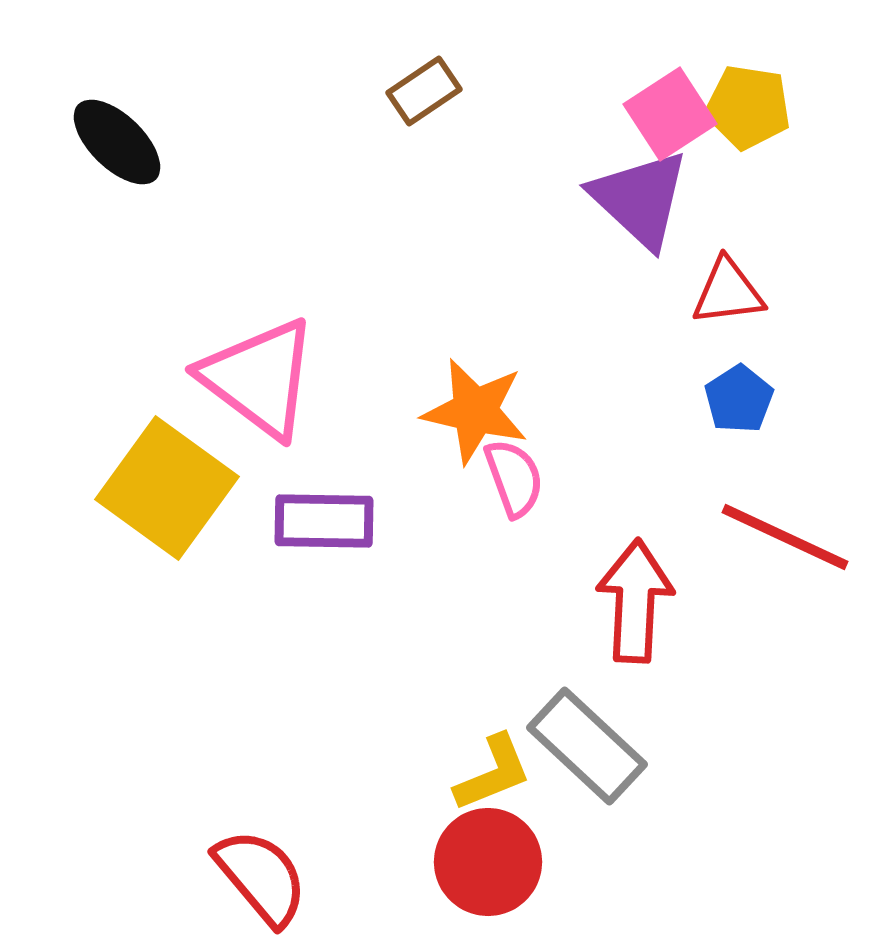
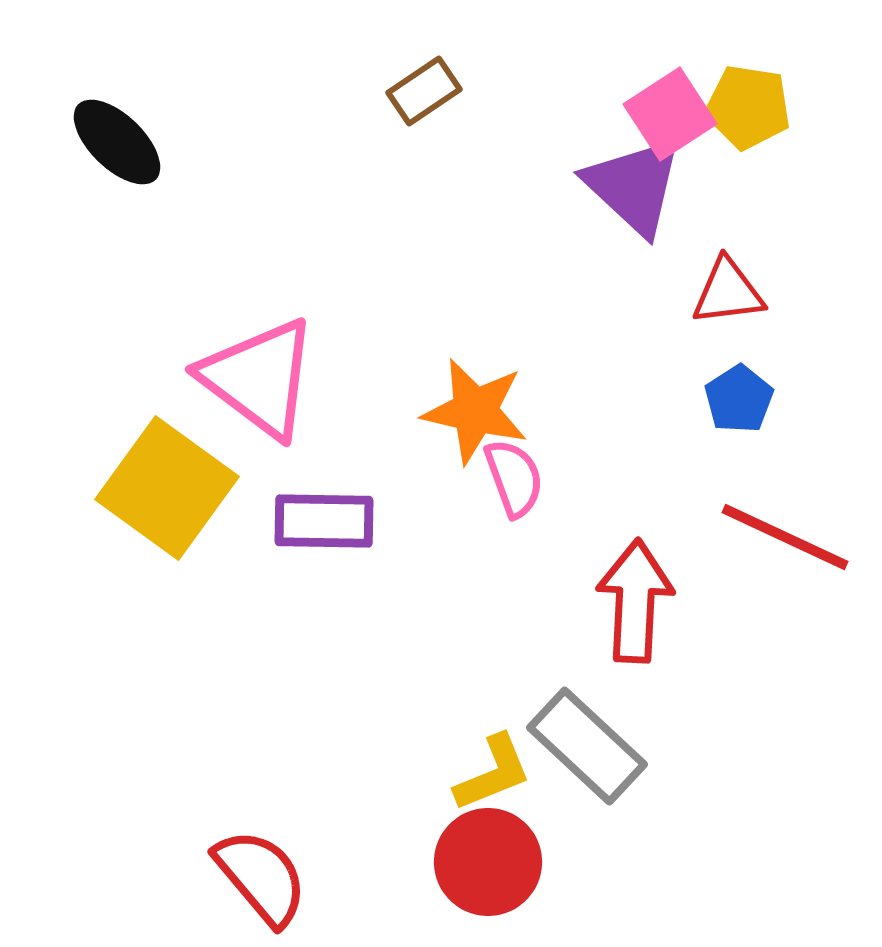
purple triangle: moved 6 px left, 13 px up
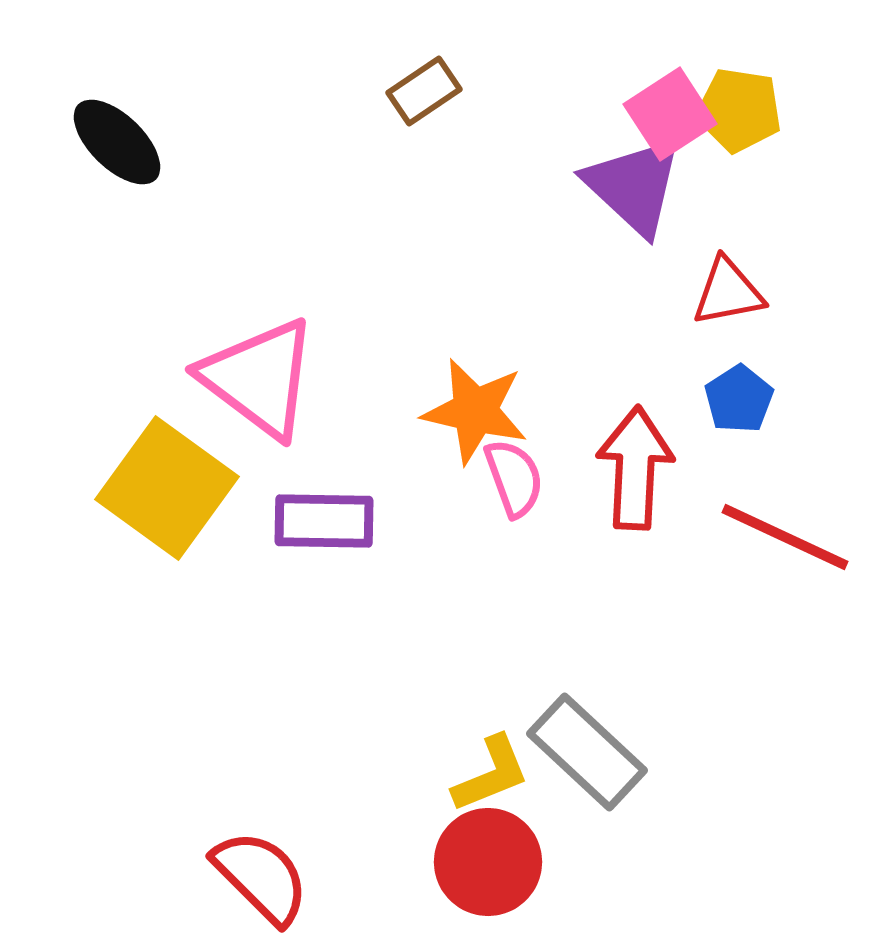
yellow pentagon: moved 9 px left, 3 px down
red triangle: rotated 4 degrees counterclockwise
red arrow: moved 133 px up
gray rectangle: moved 6 px down
yellow L-shape: moved 2 px left, 1 px down
red semicircle: rotated 5 degrees counterclockwise
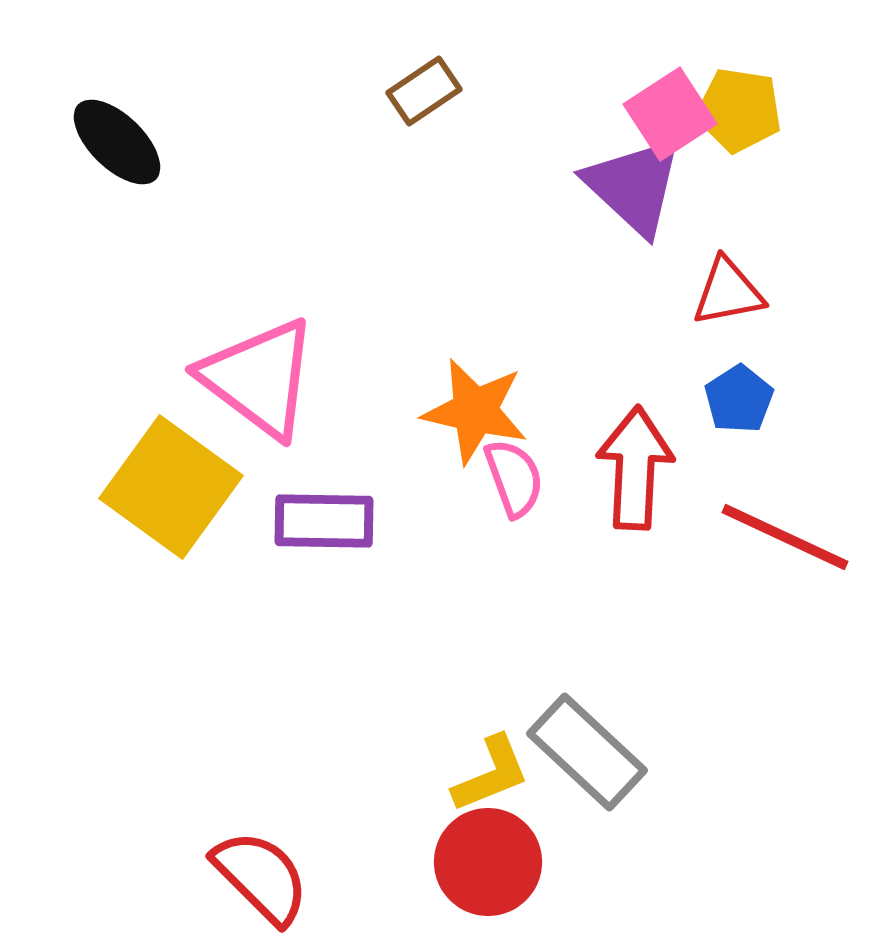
yellow square: moved 4 px right, 1 px up
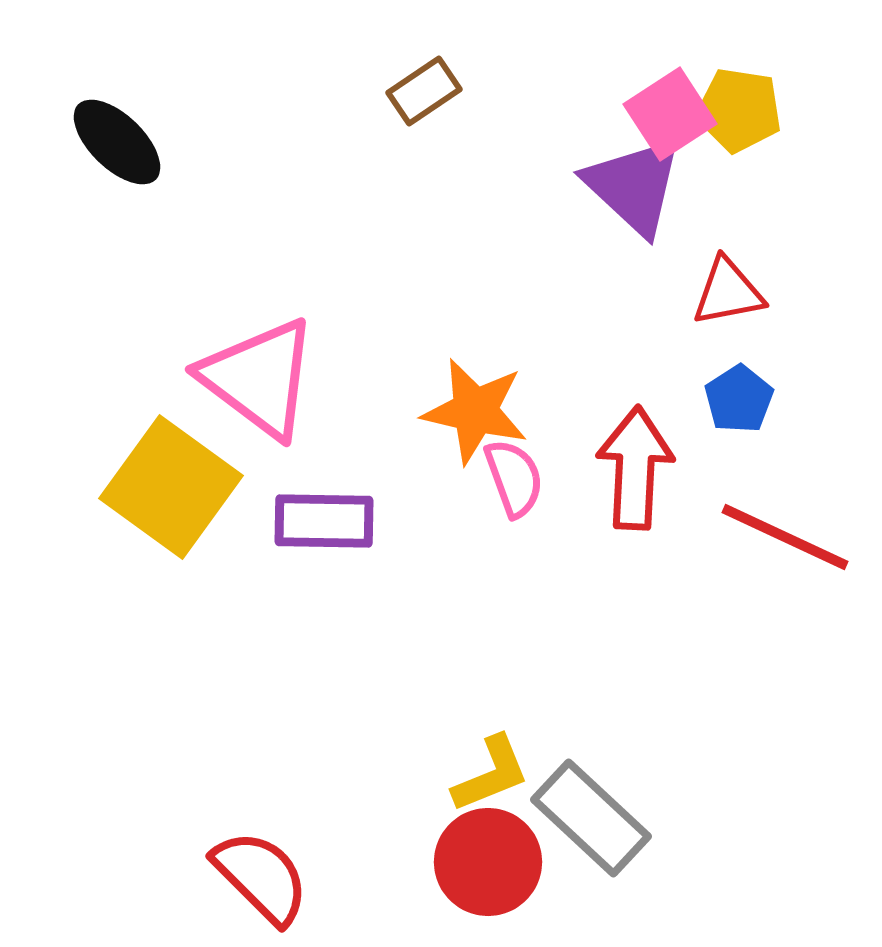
gray rectangle: moved 4 px right, 66 px down
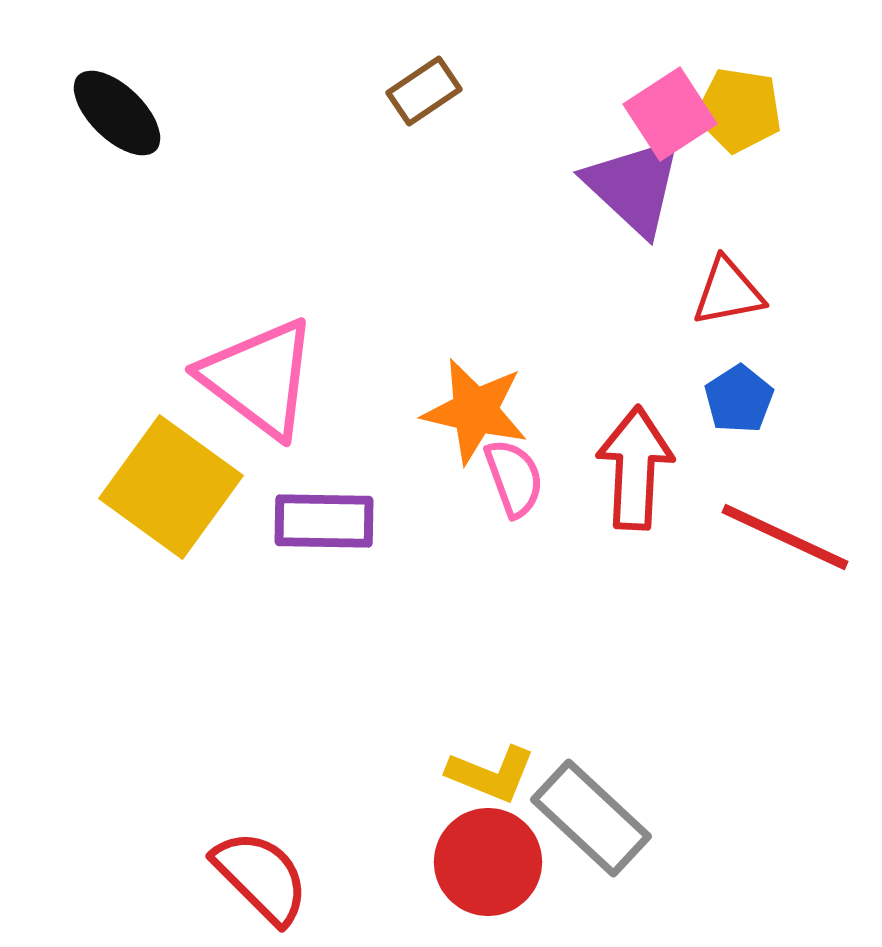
black ellipse: moved 29 px up
yellow L-shape: rotated 44 degrees clockwise
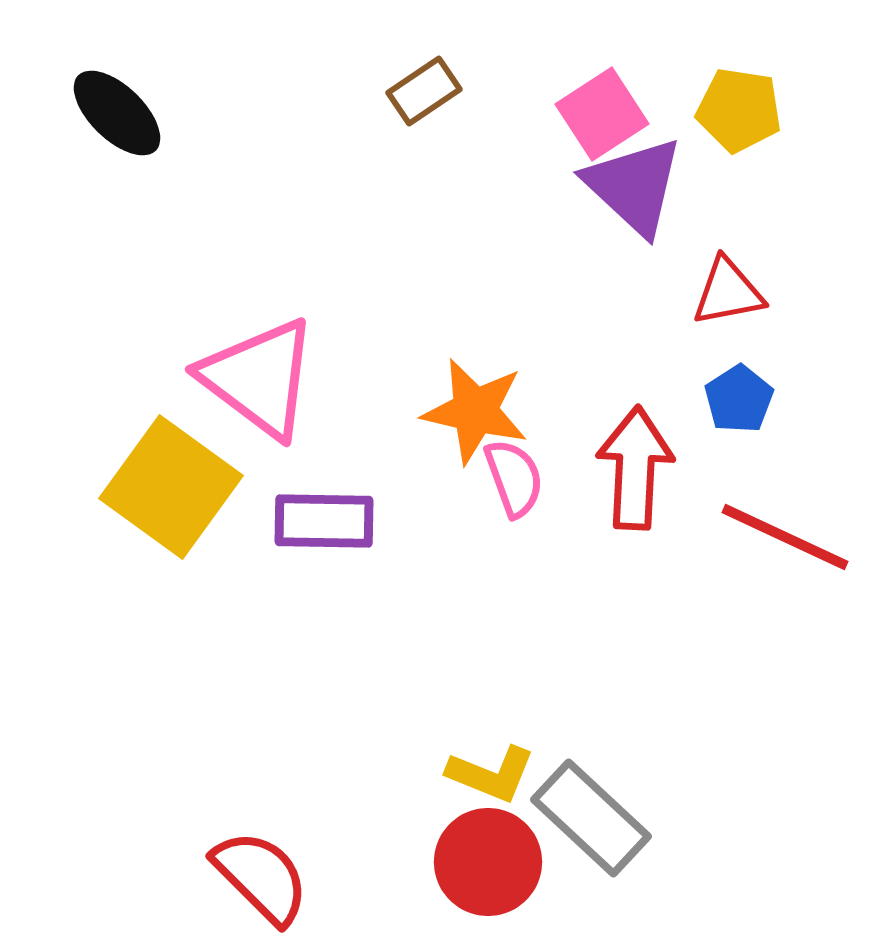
pink square: moved 68 px left
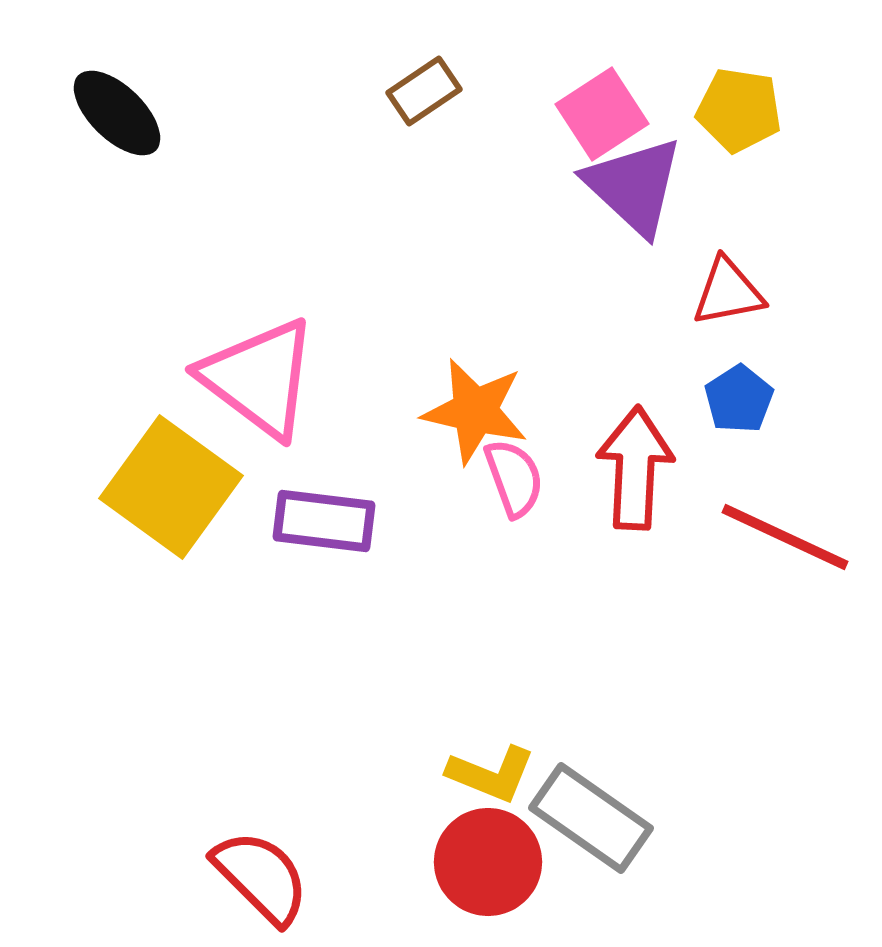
purple rectangle: rotated 6 degrees clockwise
gray rectangle: rotated 8 degrees counterclockwise
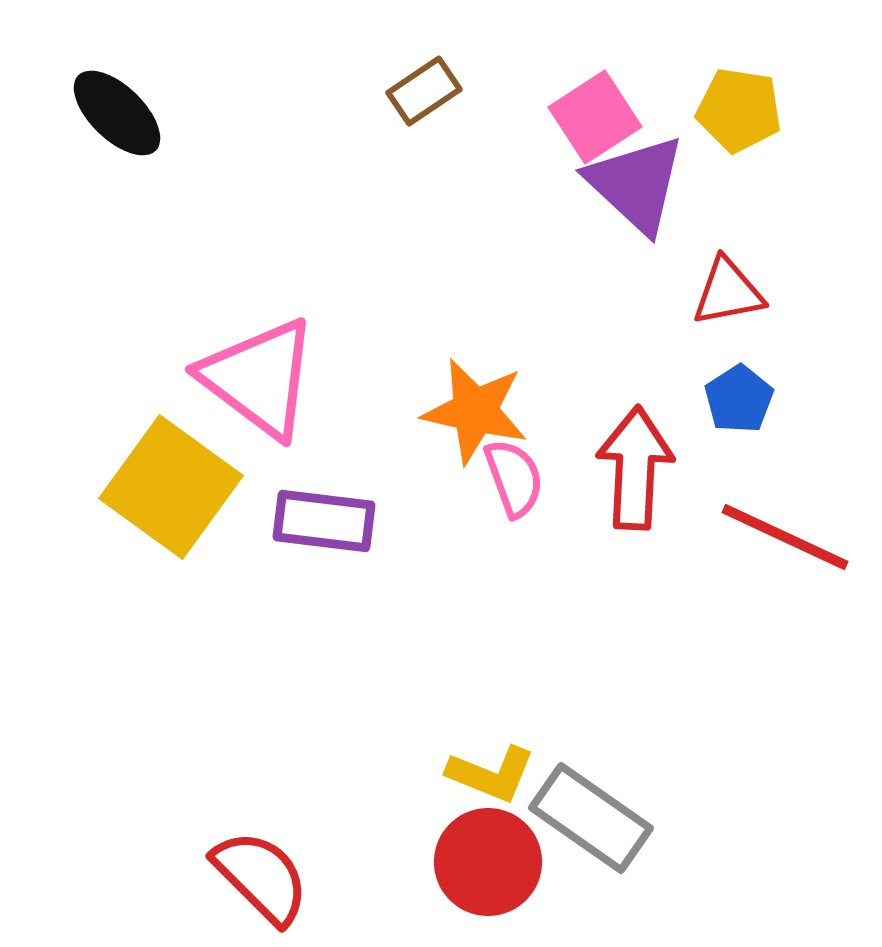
pink square: moved 7 px left, 3 px down
purple triangle: moved 2 px right, 2 px up
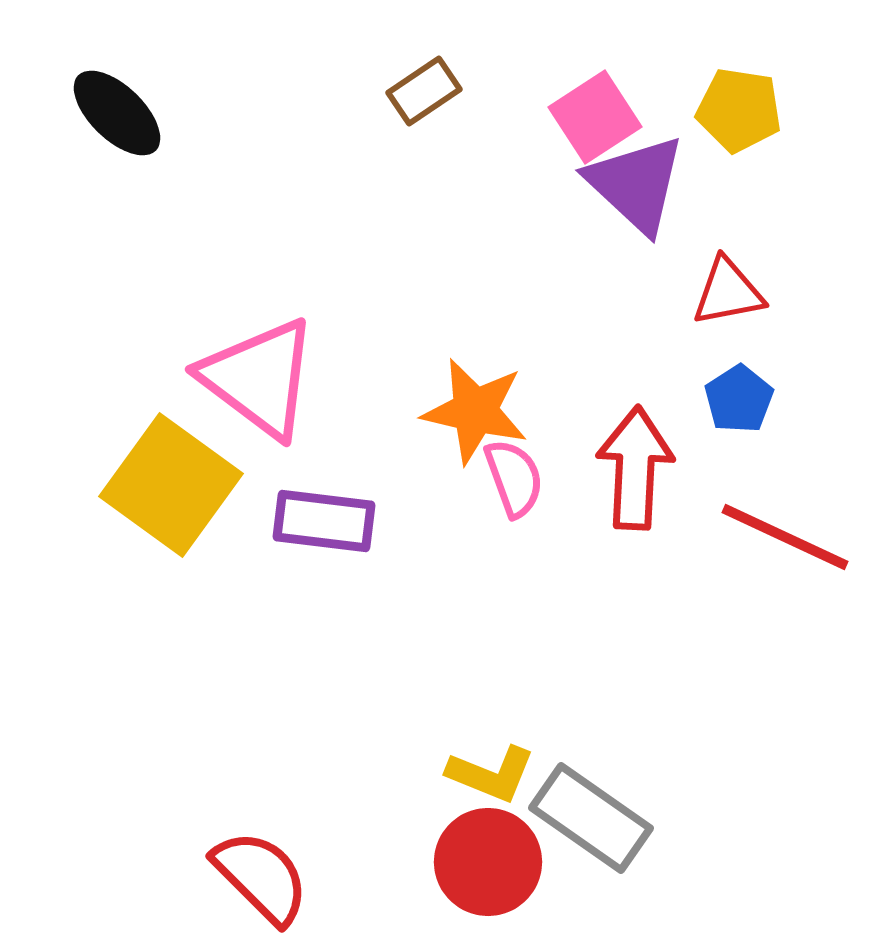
yellow square: moved 2 px up
